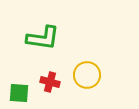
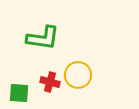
yellow circle: moved 9 px left
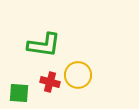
green L-shape: moved 1 px right, 7 px down
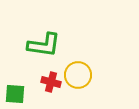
red cross: moved 1 px right
green square: moved 4 px left, 1 px down
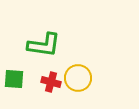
yellow circle: moved 3 px down
green square: moved 1 px left, 15 px up
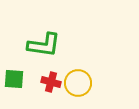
yellow circle: moved 5 px down
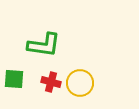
yellow circle: moved 2 px right
